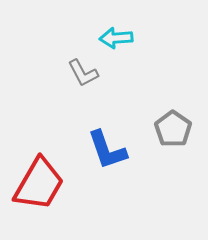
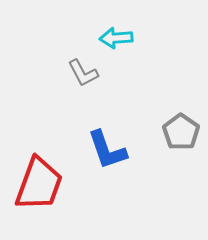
gray pentagon: moved 8 px right, 3 px down
red trapezoid: rotated 10 degrees counterclockwise
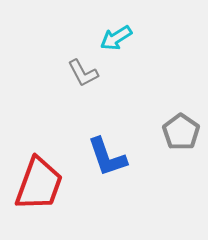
cyan arrow: rotated 28 degrees counterclockwise
blue L-shape: moved 7 px down
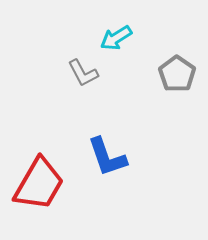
gray pentagon: moved 4 px left, 58 px up
red trapezoid: rotated 10 degrees clockwise
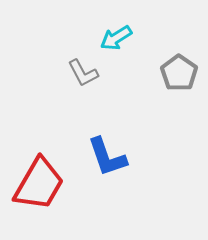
gray pentagon: moved 2 px right, 1 px up
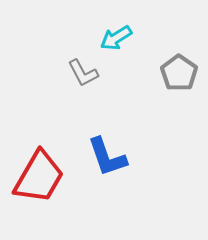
red trapezoid: moved 7 px up
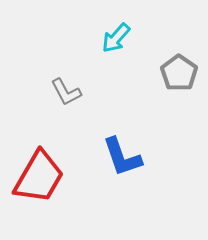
cyan arrow: rotated 16 degrees counterclockwise
gray L-shape: moved 17 px left, 19 px down
blue L-shape: moved 15 px right
